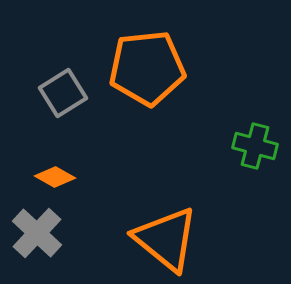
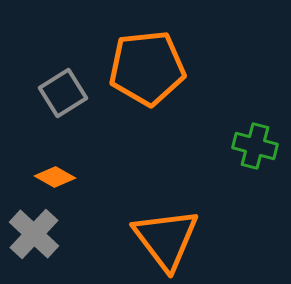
gray cross: moved 3 px left, 1 px down
orange triangle: rotated 14 degrees clockwise
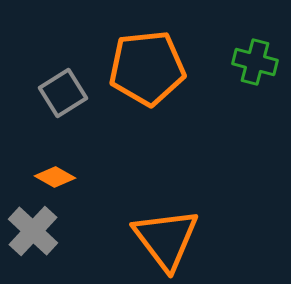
green cross: moved 84 px up
gray cross: moved 1 px left, 3 px up
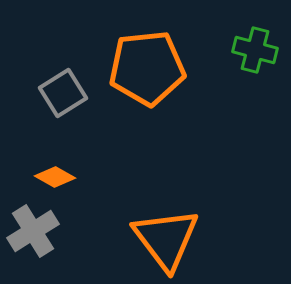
green cross: moved 12 px up
gray cross: rotated 15 degrees clockwise
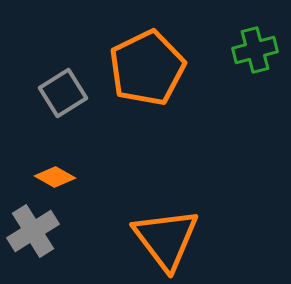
green cross: rotated 30 degrees counterclockwise
orange pentagon: rotated 20 degrees counterclockwise
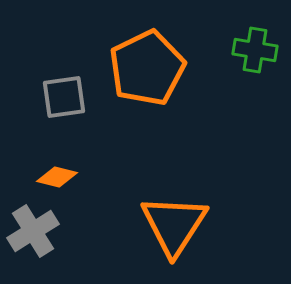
green cross: rotated 24 degrees clockwise
gray square: moved 1 px right, 4 px down; rotated 24 degrees clockwise
orange diamond: moved 2 px right; rotated 15 degrees counterclockwise
orange triangle: moved 8 px right, 14 px up; rotated 10 degrees clockwise
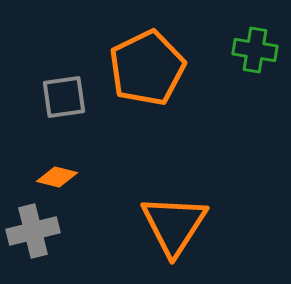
gray cross: rotated 18 degrees clockwise
